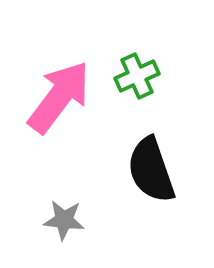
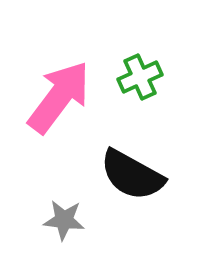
green cross: moved 3 px right, 1 px down
black semicircle: moved 19 px left, 5 px down; rotated 42 degrees counterclockwise
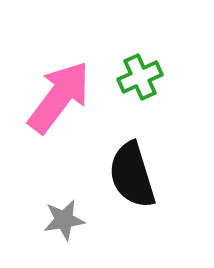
black semicircle: rotated 44 degrees clockwise
gray star: rotated 15 degrees counterclockwise
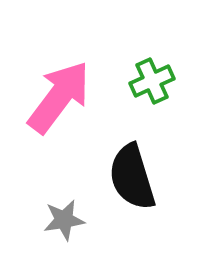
green cross: moved 12 px right, 4 px down
black semicircle: moved 2 px down
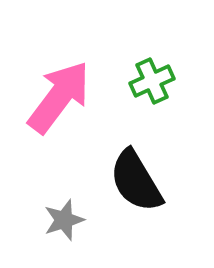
black semicircle: moved 4 px right, 4 px down; rotated 14 degrees counterclockwise
gray star: rotated 9 degrees counterclockwise
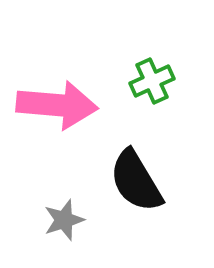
pink arrow: moved 2 px left, 8 px down; rotated 58 degrees clockwise
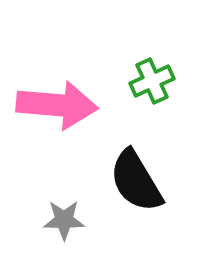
gray star: rotated 18 degrees clockwise
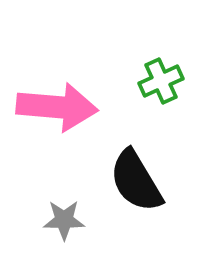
green cross: moved 9 px right
pink arrow: moved 2 px down
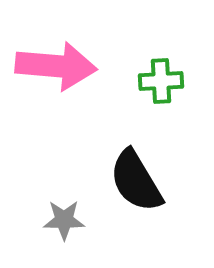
green cross: rotated 21 degrees clockwise
pink arrow: moved 1 px left, 41 px up
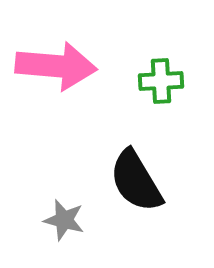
gray star: rotated 15 degrees clockwise
